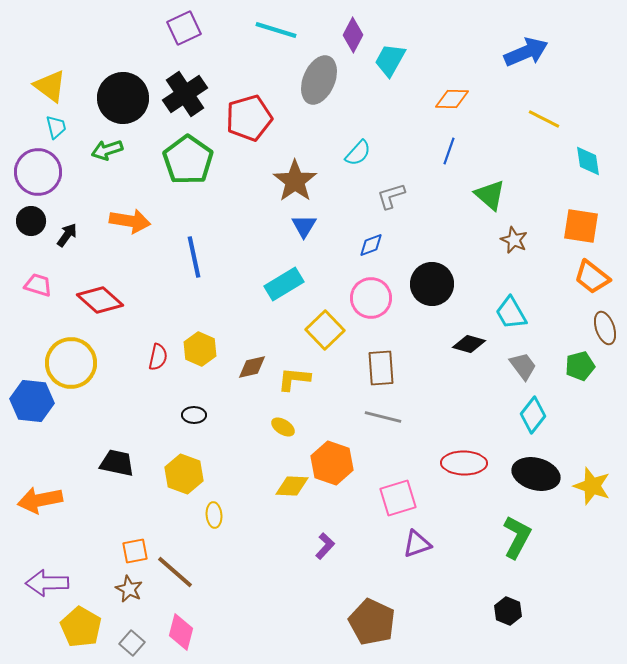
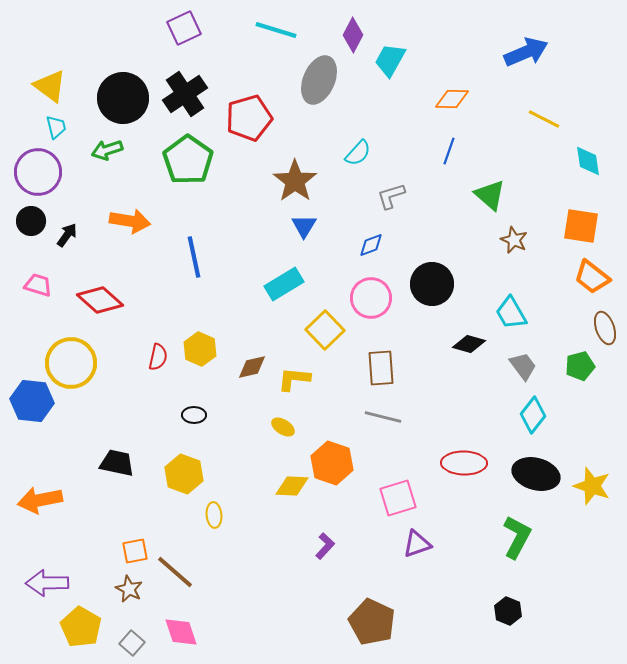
pink diamond at (181, 632): rotated 33 degrees counterclockwise
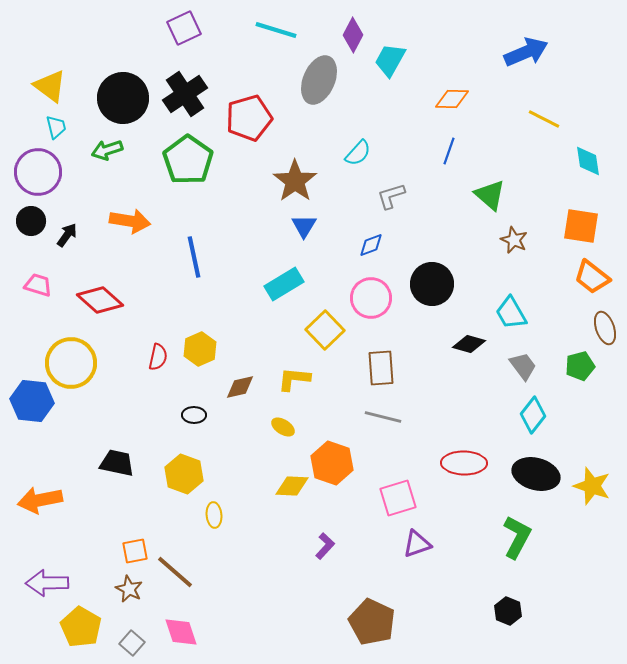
yellow hexagon at (200, 349): rotated 12 degrees clockwise
brown diamond at (252, 367): moved 12 px left, 20 px down
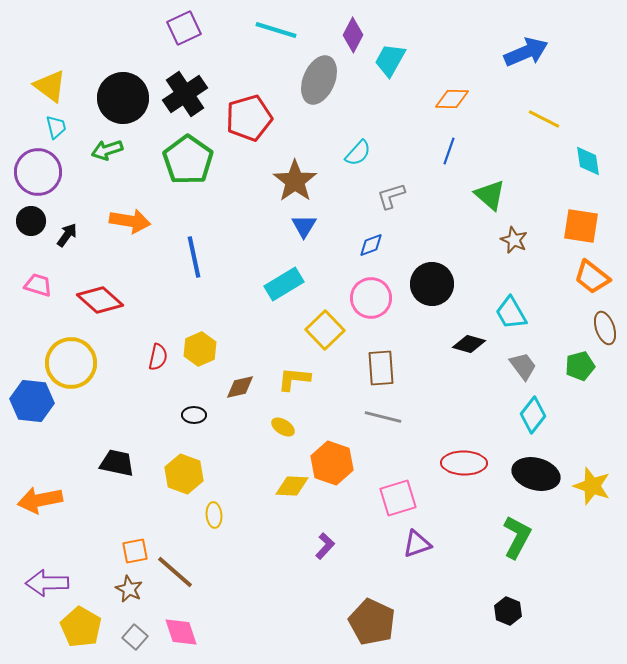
gray square at (132, 643): moved 3 px right, 6 px up
